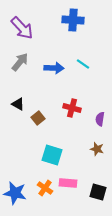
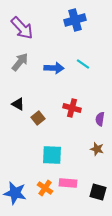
blue cross: moved 2 px right; rotated 20 degrees counterclockwise
cyan square: rotated 15 degrees counterclockwise
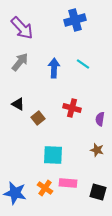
blue arrow: rotated 90 degrees counterclockwise
brown star: moved 1 px down
cyan square: moved 1 px right
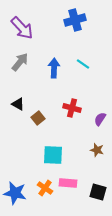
purple semicircle: rotated 24 degrees clockwise
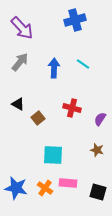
blue star: moved 1 px right, 5 px up
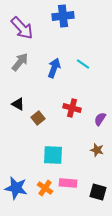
blue cross: moved 12 px left, 4 px up; rotated 10 degrees clockwise
blue arrow: rotated 18 degrees clockwise
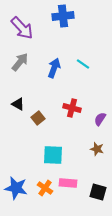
brown star: moved 1 px up
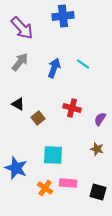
blue star: moved 20 px up; rotated 10 degrees clockwise
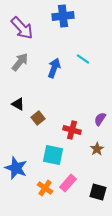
cyan line: moved 5 px up
red cross: moved 22 px down
brown star: rotated 24 degrees clockwise
cyan square: rotated 10 degrees clockwise
pink rectangle: rotated 54 degrees counterclockwise
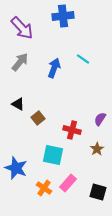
orange cross: moved 1 px left
